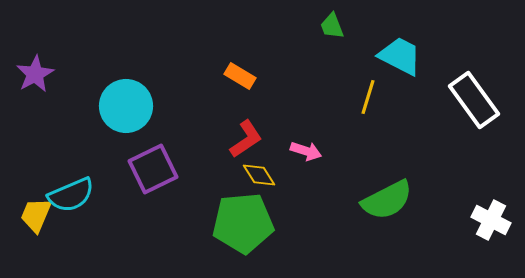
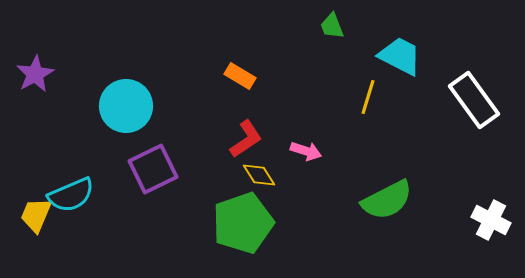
green pentagon: rotated 14 degrees counterclockwise
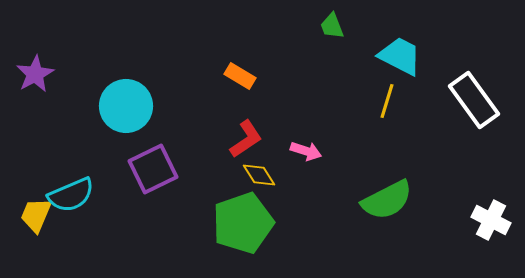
yellow line: moved 19 px right, 4 px down
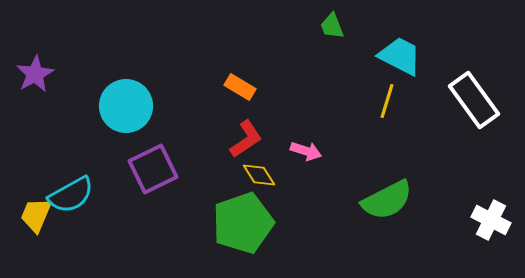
orange rectangle: moved 11 px down
cyan semicircle: rotated 6 degrees counterclockwise
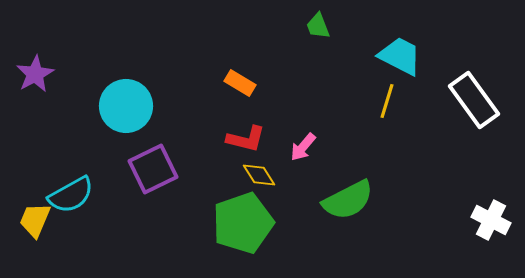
green trapezoid: moved 14 px left
orange rectangle: moved 4 px up
red L-shape: rotated 48 degrees clockwise
pink arrow: moved 3 px left, 4 px up; rotated 112 degrees clockwise
green semicircle: moved 39 px left
yellow trapezoid: moved 1 px left, 5 px down
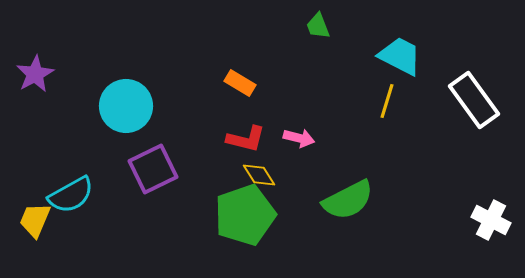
pink arrow: moved 4 px left, 9 px up; rotated 116 degrees counterclockwise
green pentagon: moved 2 px right, 8 px up
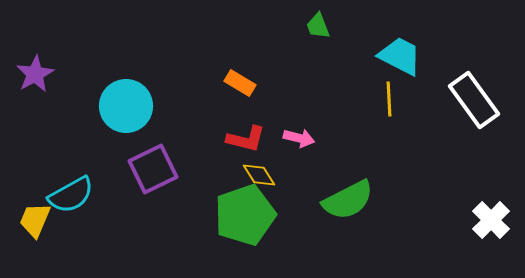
yellow line: moved 2 px right, 2 px up; rotated 20 degrees counterclockwise
white cross: rotated 18 degrees clockwise
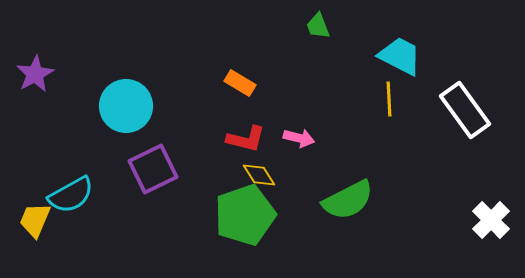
white rectangle: moved 9 px left, 10 px down
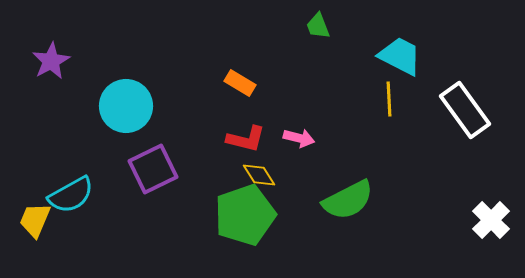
purple star: moved 16 px right, 13 px up
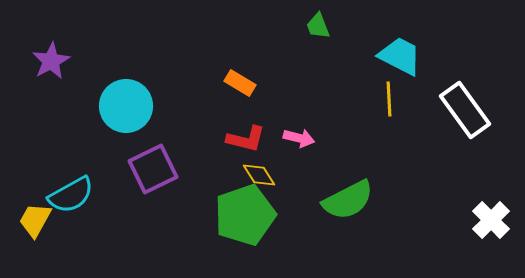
yellow trapezoid: rotated 6 degrees clockwise
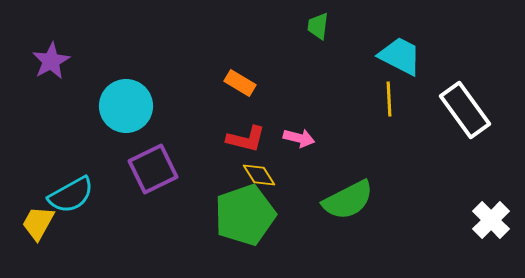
green trapezoid: rotated 28 degrees clockwise
yellow trapezoid: moved 3 px right, 3 px down
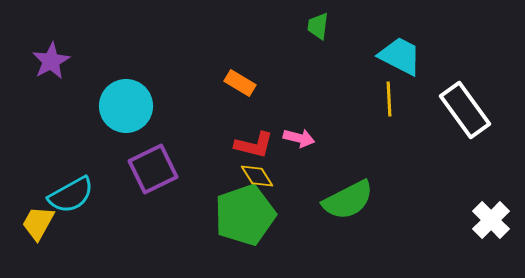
red L-shape: moved 8 px right, 6 px down
yellow diamond: moved 2 px left, 1 px down
